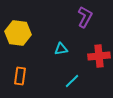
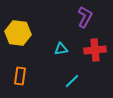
red cross: moved 4 px left, 6 px up
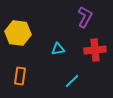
cyan triangle: moved 3 px left
